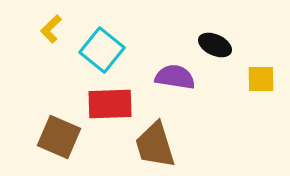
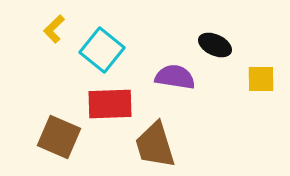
yellow L-shape: moved 3 px right
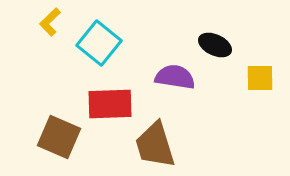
yellow L-shape: moved 4 px left, 7 px up
cyan square: moved 3 px left, 7 px up
yellow square: moved 1 px left, 1 px up
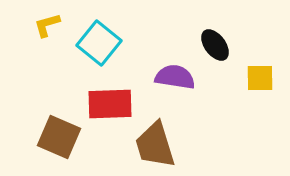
yellow L-shape: moved 3 px left, 3 px down; rotated 28 degrees clockwise
black ellipse: rotated 28 degrees clockwise
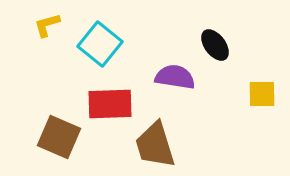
cyan square: moved 1 px right, 1 px down
yellow square: moved 2 px right, 16 px down
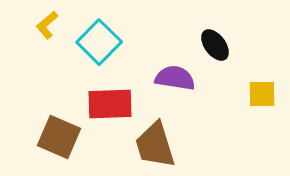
yellow L-shape: rotated 24 degrees counterclockwise
cyan square: moved 1 px left, 2 px up; rotated 6 degrees clockwise
purple semicircle: moved 1 px down
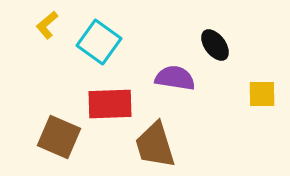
cyan square: rotated 9 degrees counterclockwise
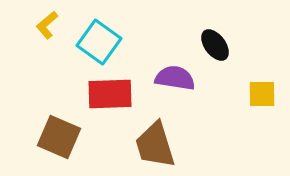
red rectangle: moved 10 px up
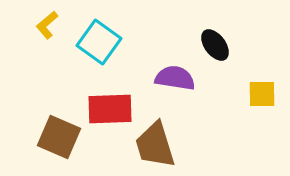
red rectangle: moved 15 px down
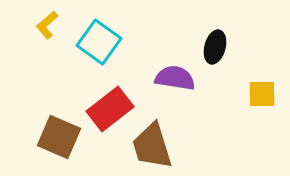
black ellipse: moved 2 px down; rotated 52 degrees clockwise
red rectangle: rotated 36 degrees counterclockwise
brown trapezoid: moved 3 px left, 1 px down
